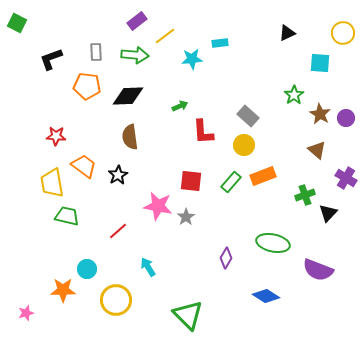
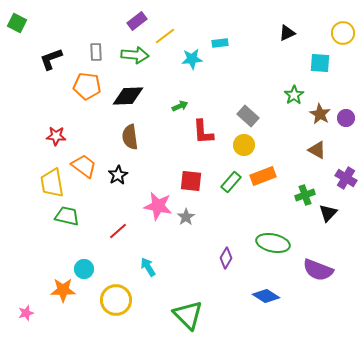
brown triangle at (317, 150): rotated 12 degrees counterclockwise
cyan circle at (87, 269): moved 3 px left
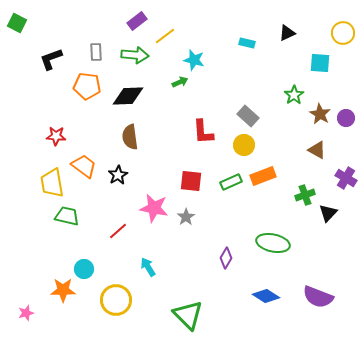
cyan rectangle at (220, 43): moved 27 px right; rotated 21 degrees clockwise
cyan star at (192, 59): moved 2 px right, 1 px down; rotated 20 degrees clockwise
green arrow at (180, 106): moved 24 px up
green rectangle at (231, 182): rotated 25 degrees clockwise
pink star at (158, 206): moved 4 px left, 2 px down
purple semicircle at (318, 270): moved 27 px down
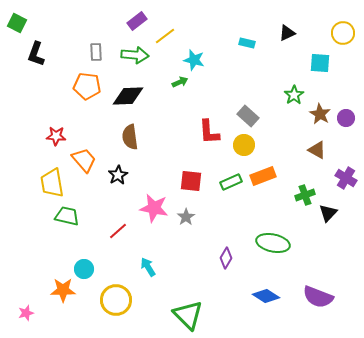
black L-shape at (51, 59): moved 15 px left, 5 px up; rotated 50 degrees counterclockwise
red L-shape at (203, 132): moved 6 px right
orange trapezoid at (84, 166): moved 6 px up; rotated 12 degrees clockwise
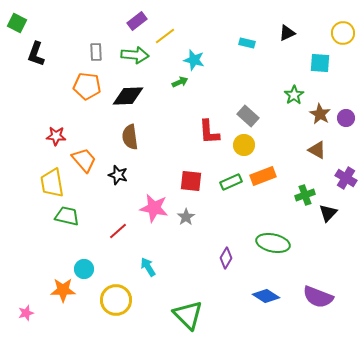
black star at (118, 175): rotated 24 degrees counterclockwise
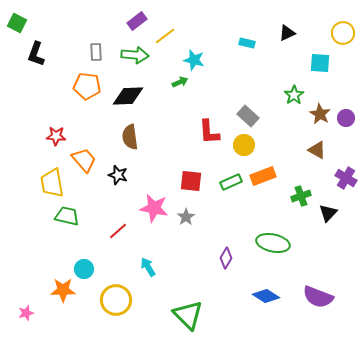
green cross at (305, 195): moved 4 px left, 1 px down
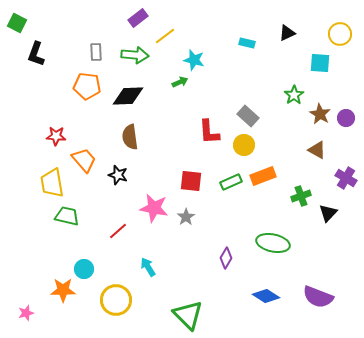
purple rectangle at (137, 21): moved 1 px right, 3 px up
yellow circle at (343, 33): moved 3 px left, 1 px down
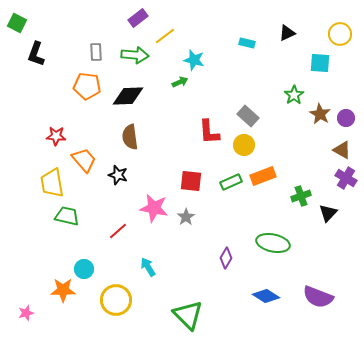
brown triangle at (317, 150): moved 25 px right
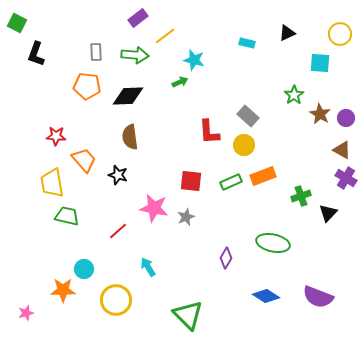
gray star at (186, 217): rotated 12 degrees clockwise
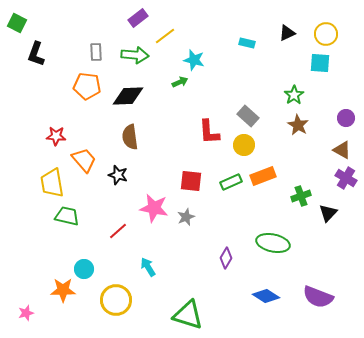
yellow circle at (340, 34): moved 14 px left
brown star at (320, 114): moved 22 px left, 11 px down
green triangle at (188, 315): rotated 28 degrees counterclockwise
